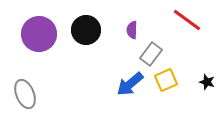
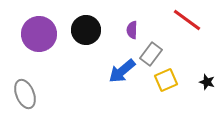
blue arrow: moved 8 px left, 13 px up
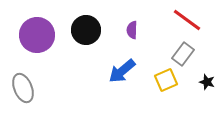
purple circle: moved 2 px left, 1 px down
gray rectangle: moved 32 px right
gray ellipse: moved 2 px left, 6 px up
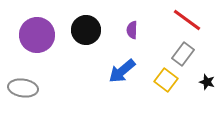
yellow square: rotated 30 degrees counterclockwise
gray ellipse: rotated 60 degrees counterclockwise
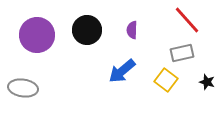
red line: rotated 12 degrees clockwise
black circle: moved 1 px right
gray rectangle: moved 1 px left, 1 px up; rotated 40 degrees clockwise
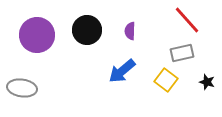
purple semicircle: moved 2 px left, 1 px down
gray ellipse: moved 1 px left
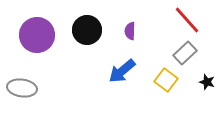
gray rectangle: moved 3 px right; rotated 30 degrees counterclockwise
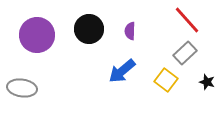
black circle: moved 2 px right, 1 px up
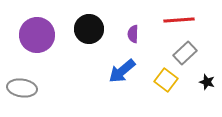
red line: moved 8 px left; rotated 52 degrees counterclockwise
purple semicircle: moved 3 px right, 3 px down
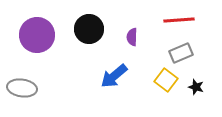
purple semicircle: moved 1 px left, 3 px down
gray rectangle: moved 4 px left; rotated 20 degrees clockwise
blue arrow: moved 8 px left, 5 px down
black star: moved 11 px left, 5 px down
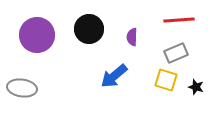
gray rectangle: moved 5 px left
yellow square: rotated 20 degrees counterclockwise
